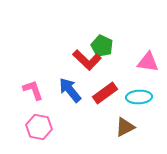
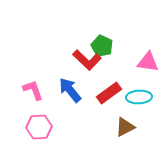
red rectangle: moved 4 px right
pink hexagon: rotated 15 degrees counterclockwise
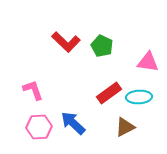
red L-shape: moved 21 px left, 18 px up
blue arrow: moved 3 px right, 33 px down; rotated 8 degrees counterclockwise
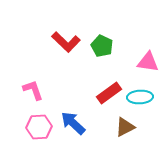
cyan ellipse: moved 1 px right
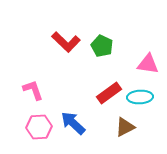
pink triangle: moved 2 px down
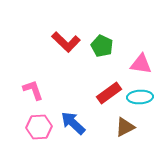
pink triangle: moved 7 px left
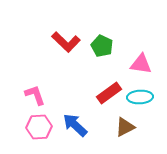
pink L-shape: moved 2 px right, 5 px down
blue arrow: moved 2 px right, 2 px down
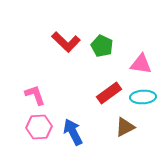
cyan ellipse: moved 3 px right
blue arrow: moved 2 px left, 7 px down; rotated 20 degrees clockwise
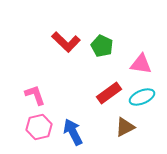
cyan ellipse: moved 1 px left; rotated 20 degrees counterclockwise
pink hexagon: rotated 10 degrees counterclockwise
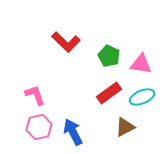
green pentagon: moved 7 px right, 10 px down
